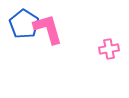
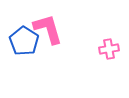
blue pentagon: moved 17 px down
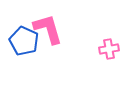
blue pentagon: rotated 8 degrees counterclockwise
